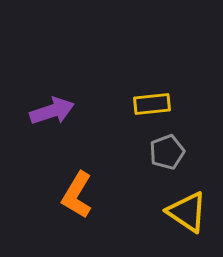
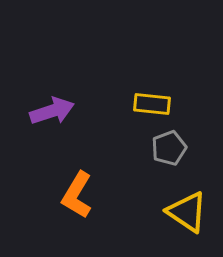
yellow rectangle: rotated 12 degrees clockwise
gray pentagon: moved 2 px right, 4 px up
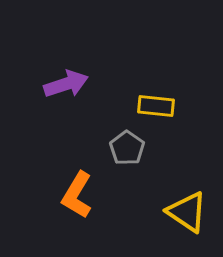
yellow rectangle: moved 4 px right, 2 px down
purple arrow: moved 14 px right, 27 px up
gray pentagon: moved 42 px left; rotated 16 degrees counterclockwise
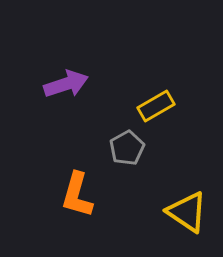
yellow rectangle: rotated 36 degrees counterclockwise
gray pentagon: rotated 8 degrees clockwise
orange L-shape: rotated 15 degrees counterclockwise
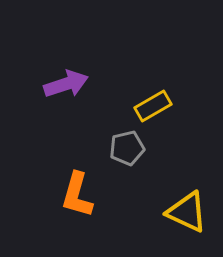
yellow rectangle: moved 3 px left
gray pentagon: rotated 16 degrees clockwise
yellow triangle: rotated 9 degrees counterclockwise
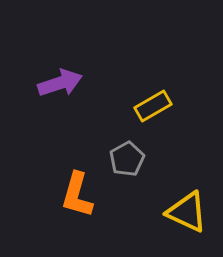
purple arrow: moved 6 px left, 1 px up
gray pentagon: moved 11 px down; rotated 16 degrees counterclockwise
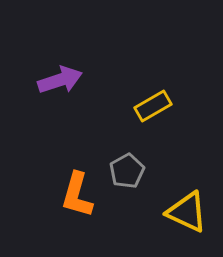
purple arrow: moved 3 px up
gray pentagon: moved 12 px down
